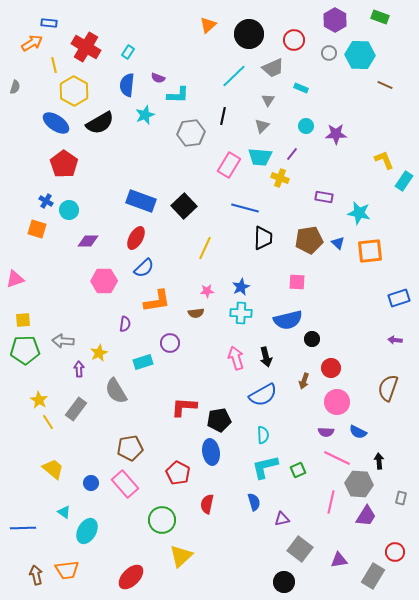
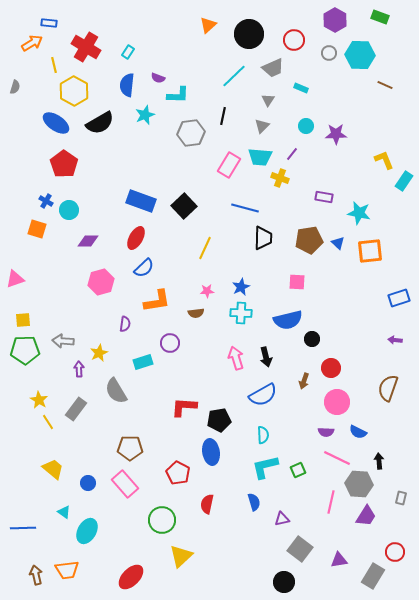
pink hexagon at (104, 281): moved 3 px left, 1 px down; rotated 15 degrees counterclockwise
brown pentagon at (130, 448): rotated 10 degrees clockwise
blue circle at (91, 483): moved 3 px left
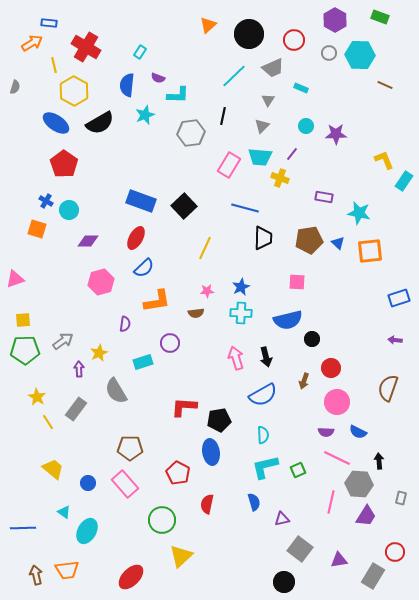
cyan rectangle at (128, 52): moved 12 px right
gray arrow at (63, 341): rotated 140 degrees clockwise
yellow star at (39, 400): moved 2 px left, 3 px up
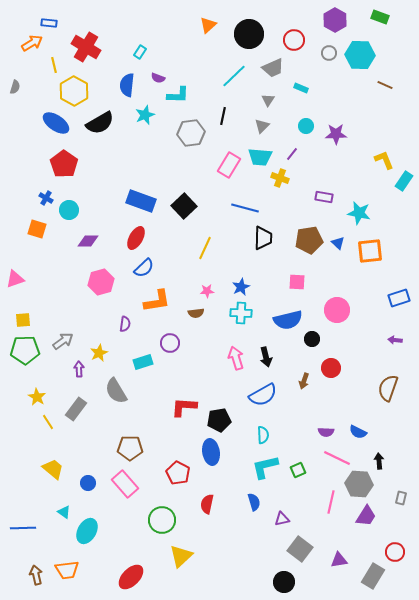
blue cross at (46, 201): moved 3 px up
pink circle at (337, 402): moved 92 px up
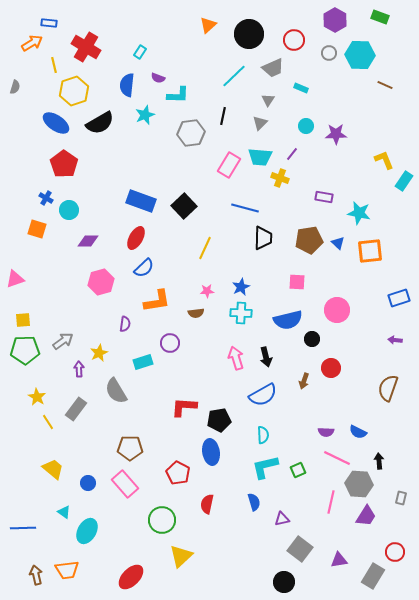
yellow hexagon at (74, 91): rotated 12 degrees clockwise
gray triangle at (262, 126): moved 2 px left, 3 px up
